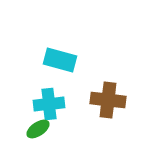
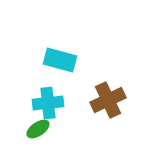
brown cross: rotated 32 degrees counterclockwise
cyan cross: moved 1 px left, 1 px up
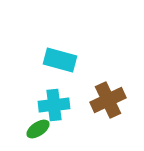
cyan cross: moved 6 px right, 2 px down
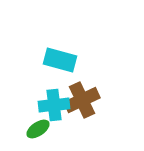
brown cross: moved 26 px left
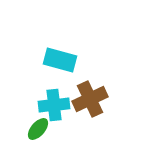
brown cross: moved 8 px right, 1 px up
green ellipse: rotated 15 degrees counterclockwise
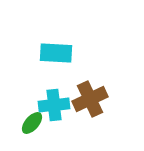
cyan rectangle: moved 4 px left, 7 px up; rotated 12 degrees counterclockwise
green ellipse: moved 6 px left, 6 px up
